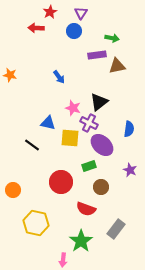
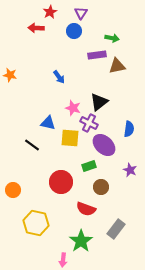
purple ellipse: moved 2 px right
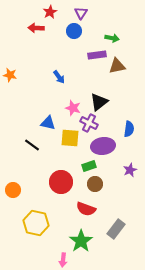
purple ellipse: moved 1 px left, 1 px down; rotated 50 degrees counterclockwise
purple star: rotated 24 degrees clockwise
brown circle: moved 6 px left, 3 px up
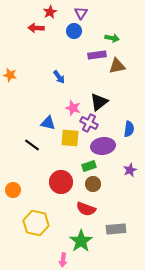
brown circle: moved 2 px left
gray rectangle: rotated 48 degrees clockwise
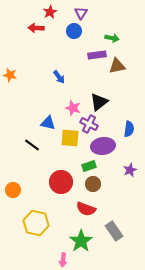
purple cross: moved 1 px down
gray rectangle: moved 2 px left, 2 px down; rotated 60 degrees clockwise
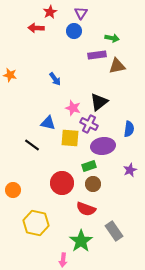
blue arrow: moved 4 px left, 2 px down
red circle: moved 1 px right, 1 px down
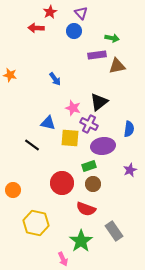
purple triangle: rotated 16 degrees counterclockwise
pink arrow: moved 1 px up; rotated 32 degrees counterclockwise
